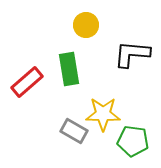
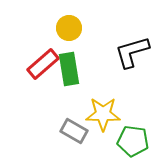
yellow circle: moved 17 px left, 3 px down
black L-shape: moved 2 px up; rotated 21 degrees counterclockwise
red rectangle: moved 16 px right, 18 px up
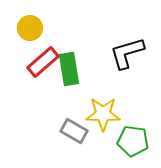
yellow circle: moved 39 px left
black L-shape: moved 5 px left, 1 px down
red rectangle: moved 2 px up
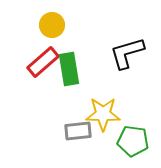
yellow circle: moved 22 px right, 3 px up
gray rectangle: moved 4 px right; rotated 36 degrees counterclockwise
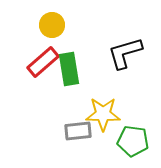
black L-shape: moved 2 px left
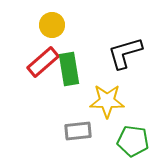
yellow star: moved 4 px right, 13 px up
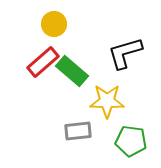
yellow circle: moved 2 px right, 1 px up
green rectangle: moved 3 px right, 2 px down; rotated 40 degrees counterclockwise
green pentagon: moved 2 px left
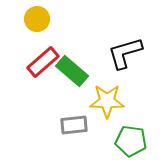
yellow circle: moved 17 px left, 5 px up
gray rectangle: moved 4 px left, 6 px up
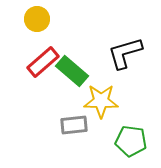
yellow star: moved 6 px left
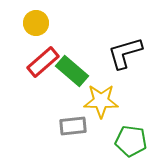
yellow circle: moved 1 px left, 4 px down
gray rectangle: moved 1 px left, 1 px down
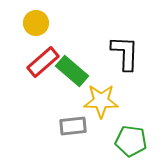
black L-shape: rotated 108 degrees clockwise
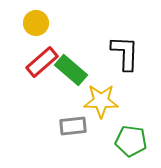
red rectangle: moved 1 px left
green rectangle: moved 1 px left, 1 px up
